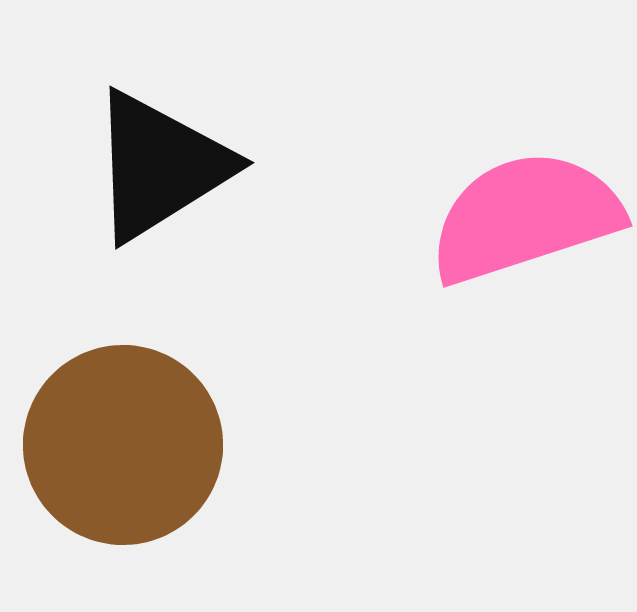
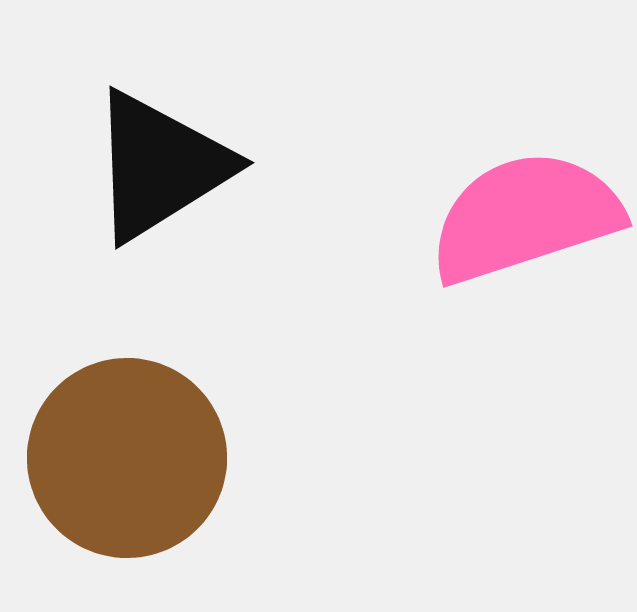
brown circle: moved 4 px right, 13 px down
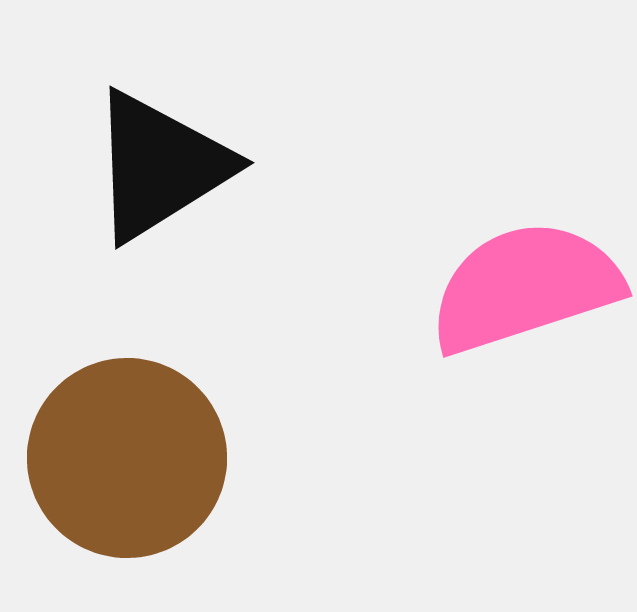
pink semicircle: moved 70 px down
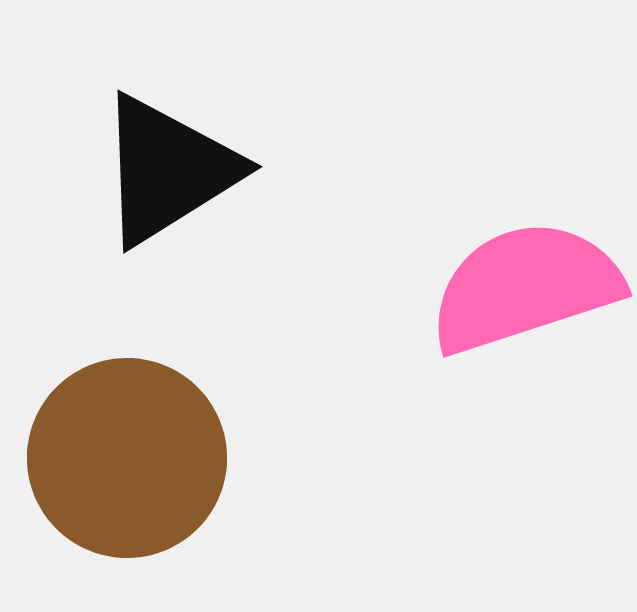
black triangle: moved 8 px right, 4 px down
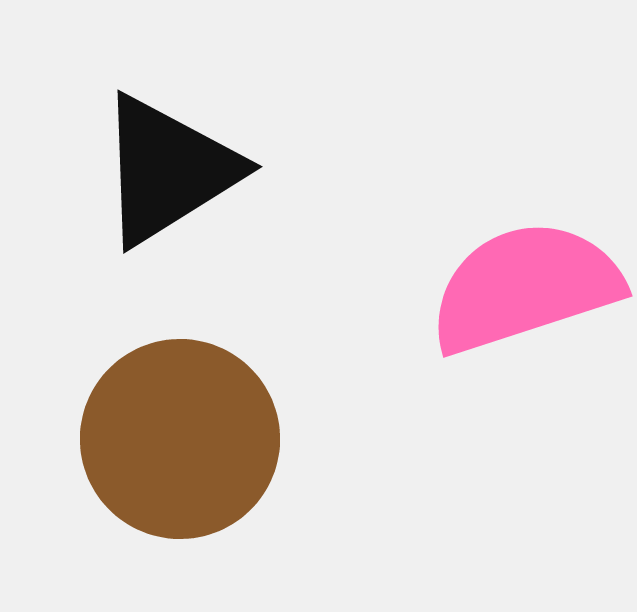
brown circle: moved 53 px right, 19 px up
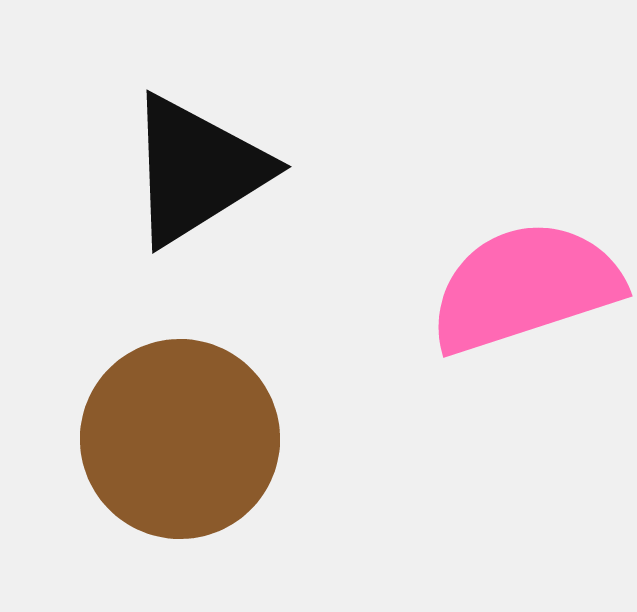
black triangle: moved 29 px right
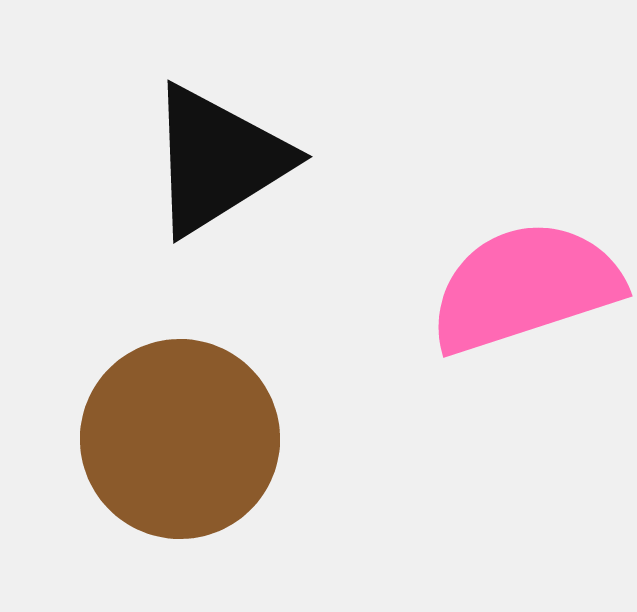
black triangle: moved 21 px right, 10 px up
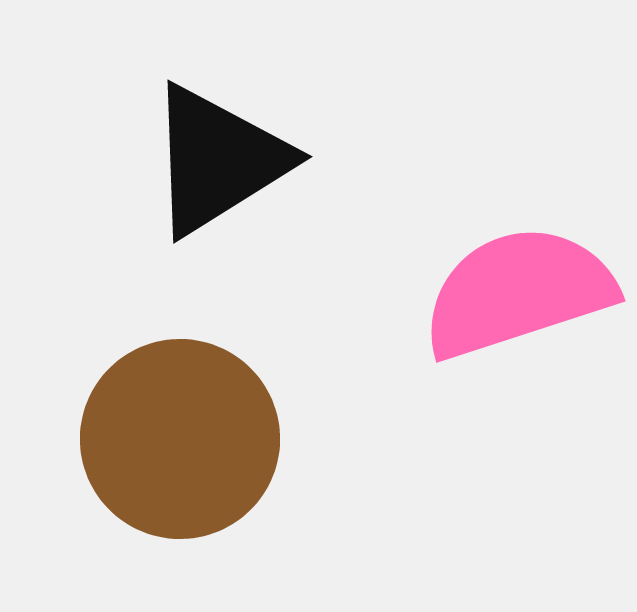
pink semicircle: moved 7 px left, 5 px down
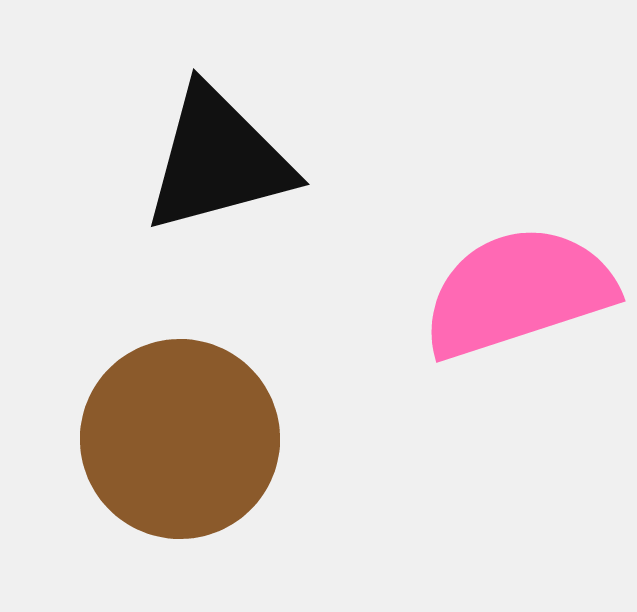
black triangle: rotated 17 degrees clockwise
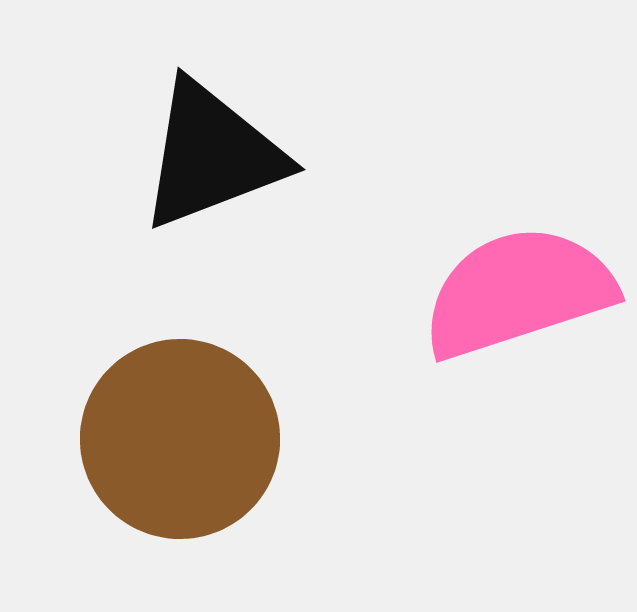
black triangle: moved 6 px left, 5 px up; rotated 6 degrees counterclockwise
